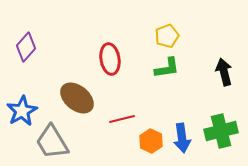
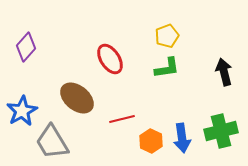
red ellipse: rotated 24 degrees counterclockwise
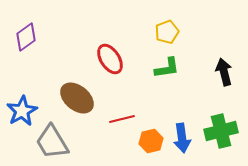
yellow pentagon: moved 4 px up
purple diamond: moved 10 px up; rotated 12 degrees clockwise
orange hexagon: rotated 20 degrees clockwise
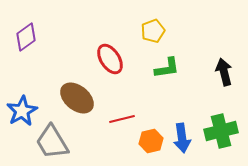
yellow pentagon: moved 14 px left, 1 px up
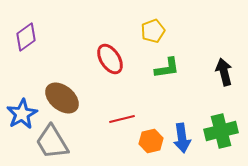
brown ellipse: moved 15 px left
blue star: moved 3 px down
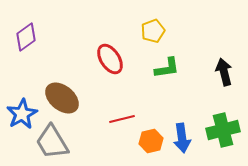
green cross: moved 2 px right, 1 px up
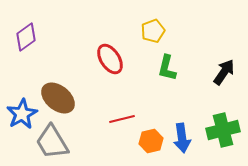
green L-shape: rotated 112 degrees clockwise
black arrow: rotated 48 degrees clockwise
brown ellipse: moved 4 px left
